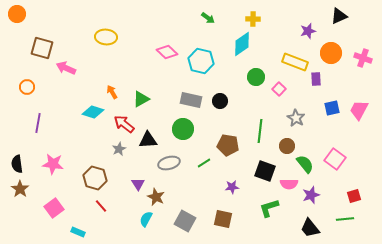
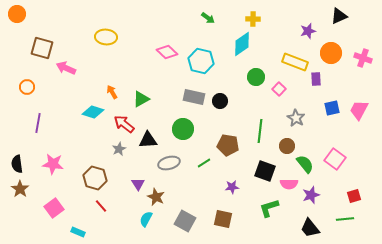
gray rectangle at (191, 100): moved 3 px right, 3 px up
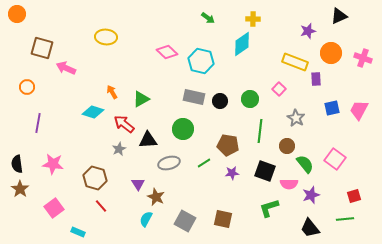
green circle at (256, 77): moved 6 px left, 22 px down
purple star at (232, 187): moved 14 px up
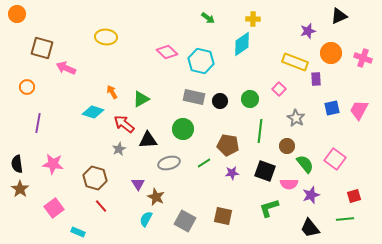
brown square at (223, 219): moved 3 px up
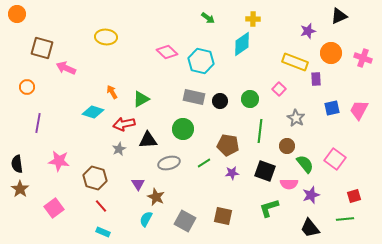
red arrow at (124, 124): rotated 50 degrees counterclockwise
pink star at (53, 164): moved 6 px right, 3 px up
cyan rectangle at (78, 232): moved 25 px right
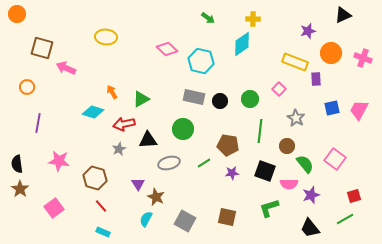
black triangle at (339, 16): moved 4 px right, 1 px up
pink diamond at (167, 52): moved 3 px up
brown square at (223, 216): moved 4 px right, 1 px down
green line at (345, 219): rotated 24 degrees counterclockwise
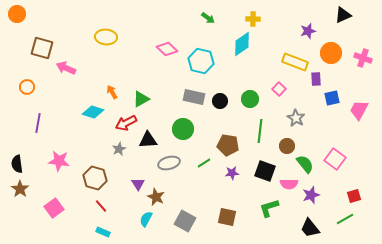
blue square at (332, 108): moved 10 px up
red arrow at (124, 124): moved 2 px right, 1 px up; rotated 15 degrees counterclockwise
